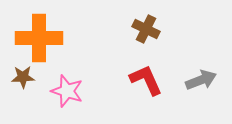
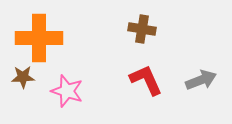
brown cross: moved 4 px left; rotated 16 degrees counterclockwise
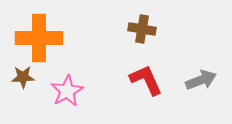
pink star: rotated 24 degrees clockwise
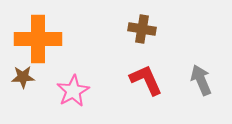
orange cross: moved 1 px left, 1 px down
gray arrow: rotated 92 degrees counterclockwise
pink star: moved 6 px right
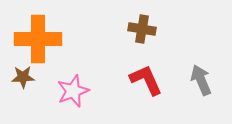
pink star: rotated 8 degrees clockwise
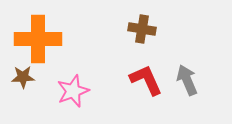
gray arrow: moved 14 px left
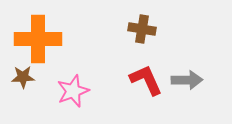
gray arrow: rotated 112 degrees clockwise
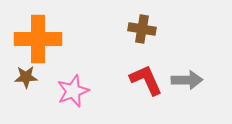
brown star: moved 3 px right
